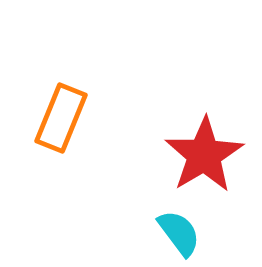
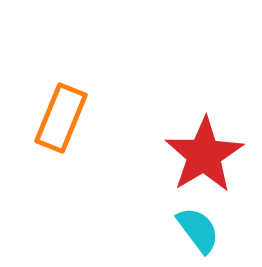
cyan semicircle: moved 19 px right, 3 px up
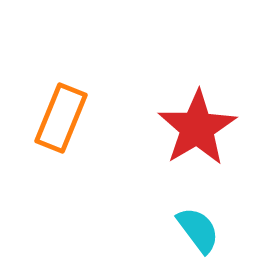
red star: moved 7 px left, 27 px up
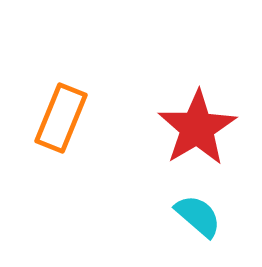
cyan semicircle: moved 14 px up; rotated 12 degrees counterclockwise
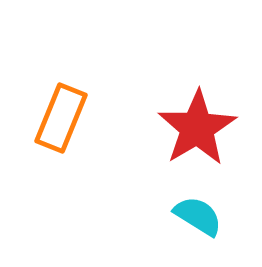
cyan semicircle: rotated 9 degrees counterclockwise
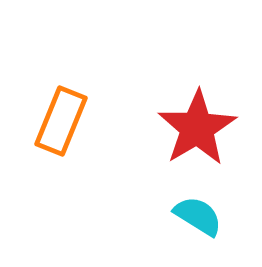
orange rectangle: moved 3 px down
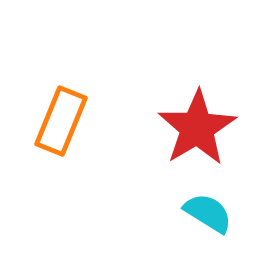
cyan semicircle: moved 10 px right, 3 px up
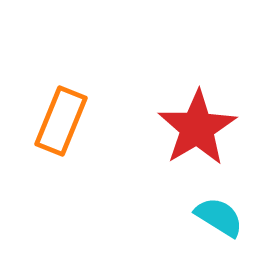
cyan semicircle: moved 11 px right, 4 px down
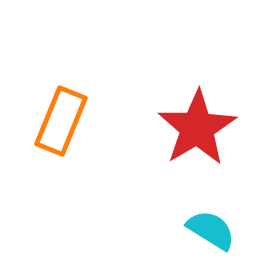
cyan semicircle: moved 8 px left, 13 px down
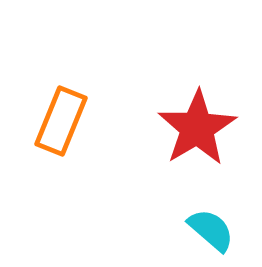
cyan semicircle: rotated 9 degrees clockwise
